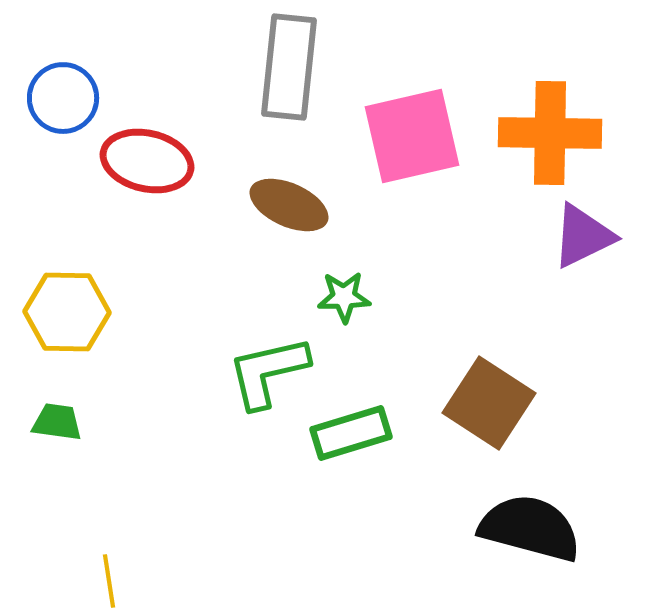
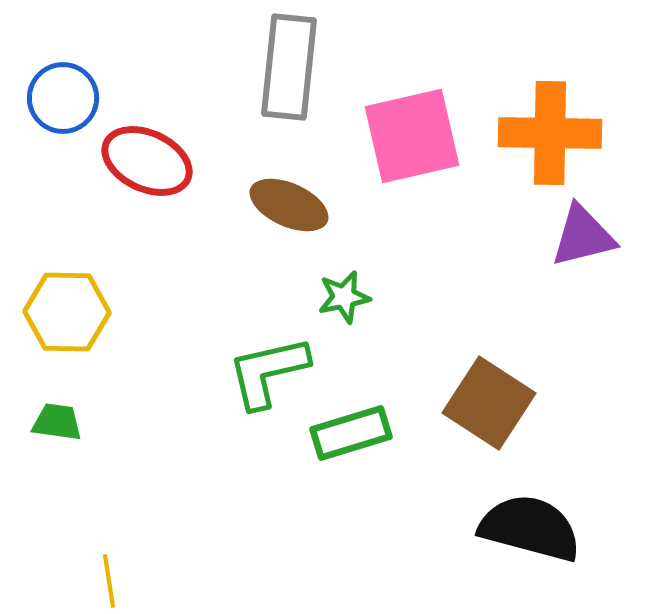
red ellipse: rotated 12 degrees clockwise
purple triangle: rotated 12 degrees clockwise
green star: rotated 10 degrees counterclockwise
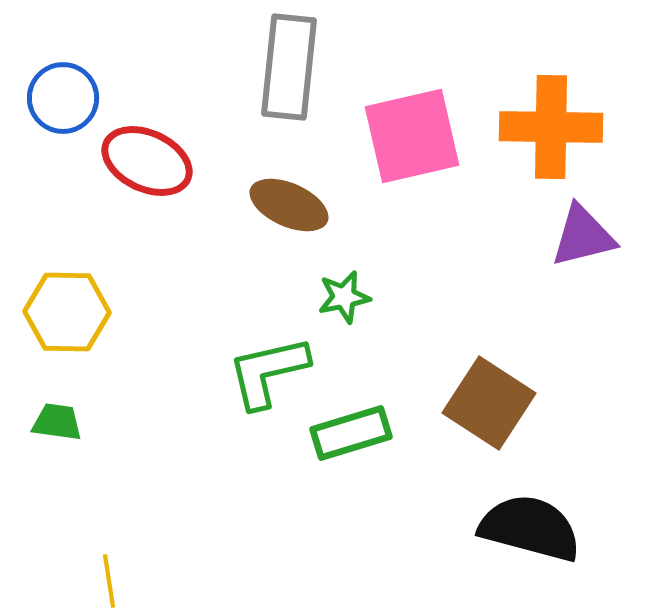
orange cross: moved 1 px right, 6 px up
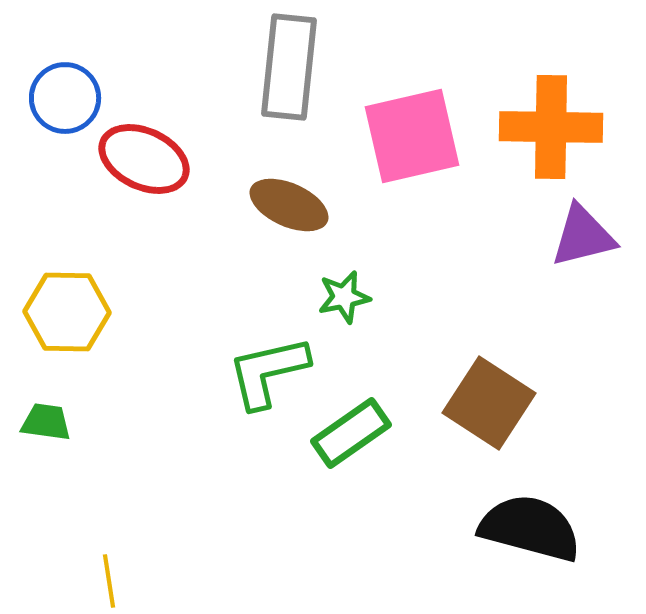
blue circle: moved 2 px right
red ellipse: moved 3 px left, 2 px up
green trapezoid: moved 11 px left
green rectangle: rotated 18 degrees counterclockwise
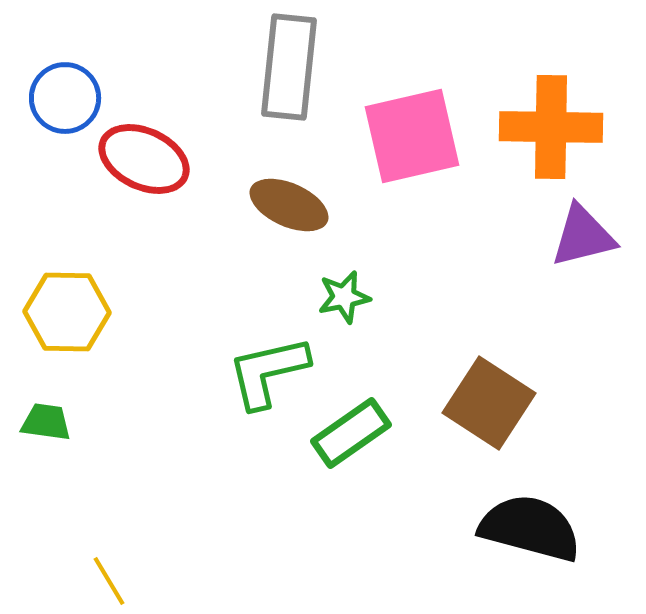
yellow line: rotated 22 degrees counterclockwise
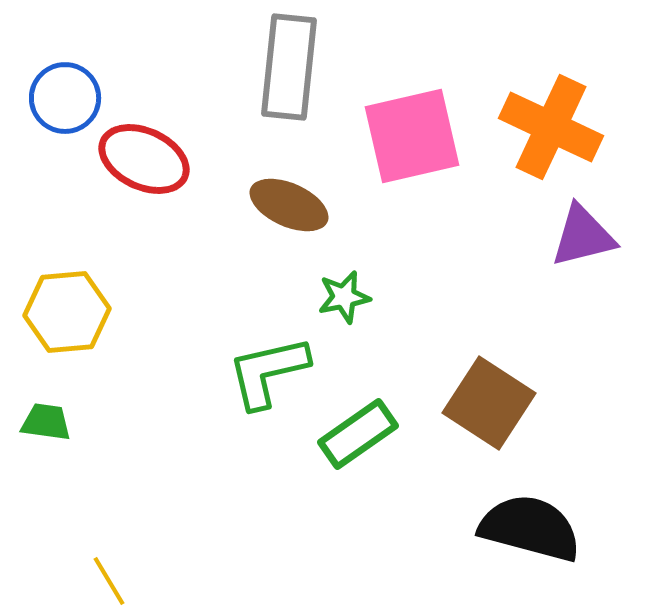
orange cross: rotated 24 degrees clockwise
yellow hexagon: rotated 6 degrees counterclockwise
green rectangle: moved 7 px right, 1 px down
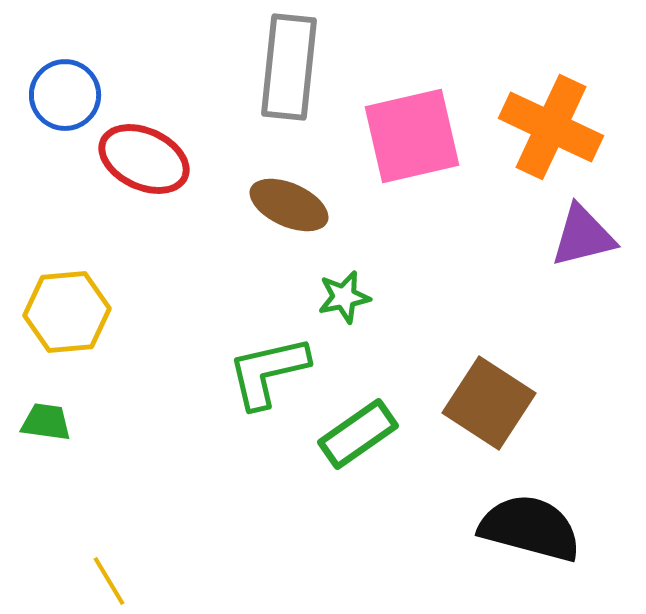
blue circle: moved 3 px up
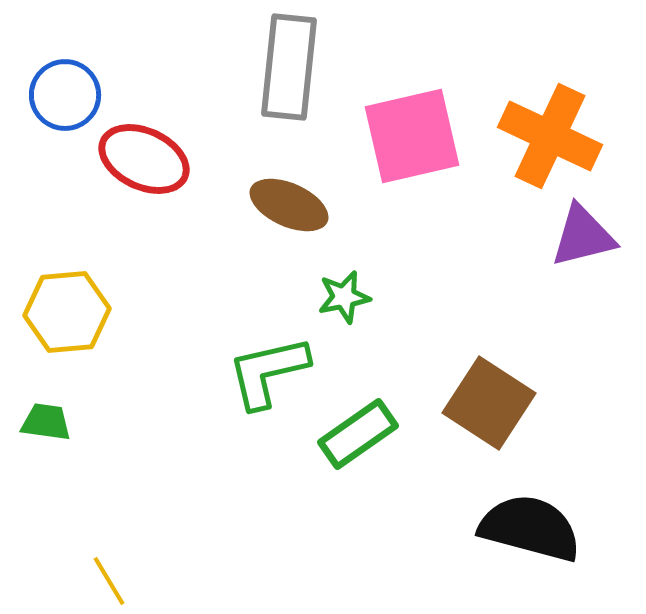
orange cross: moved 1 px left, 9 px down
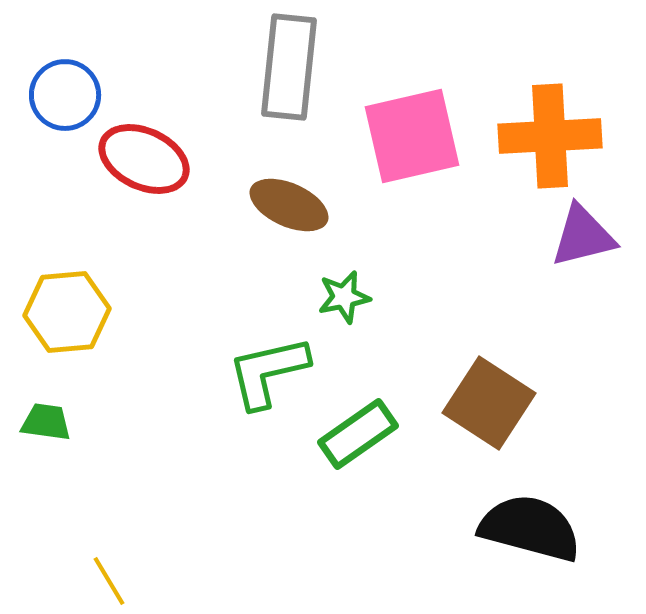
orange cross: rotated 28 degrees counterclockwise
